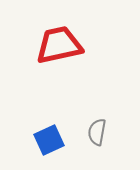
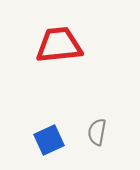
red trapezoid: rotated 6 degrees clockwise
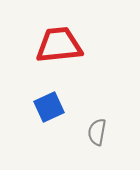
blue square: moved 33 px up
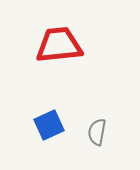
blue square: moved 18 px down
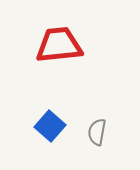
blue square: moved 1 px right, 1 px down; rotated 24 degrees counterclockwise
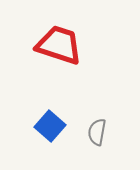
red trapezoid: rotated 24 degrees clockwise
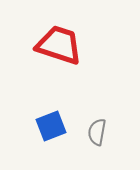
blue square: moved 1 px right; rotated 28 degrees clockwise
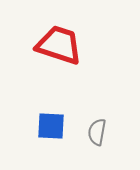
blue square: rotated 24 degrees clockwise
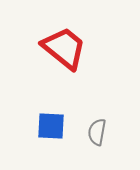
red trapezoid: moved 5 px right, 3 px down; rotated 21 degrees clockwise
